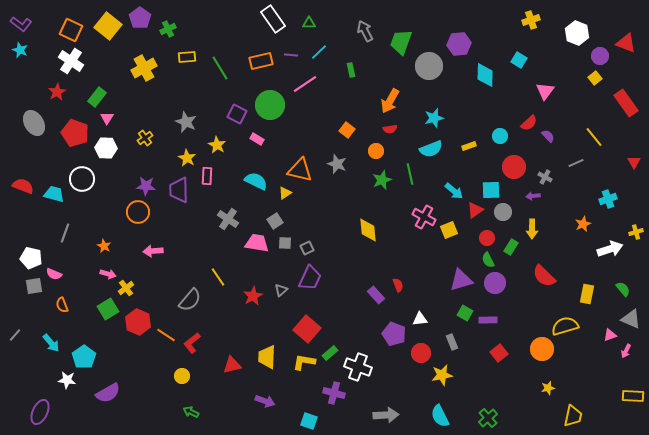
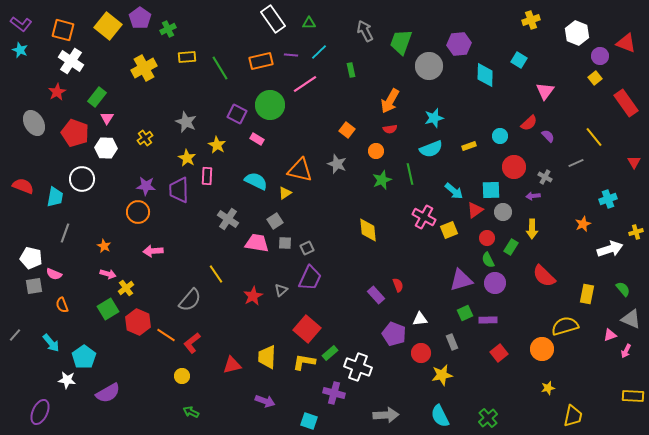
orange square at (71, 30): moved 8 px left; rotated 10 degrees counterclockwise
cyan trapezoid at (54, 194): moved 1 px right, 3 px down; rotated 85 degrees clockwise
yellow line at (218, 277): moved 2 px left, 3 px up
green square at (465, 313): rotated 35 degrees clockwise
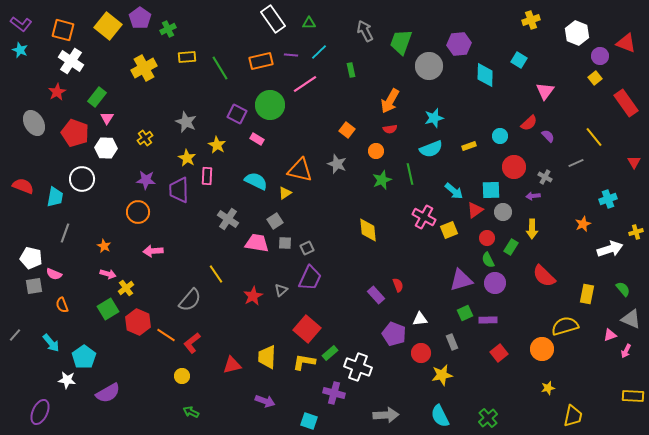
purple star at (146, 186): moved 6 px up
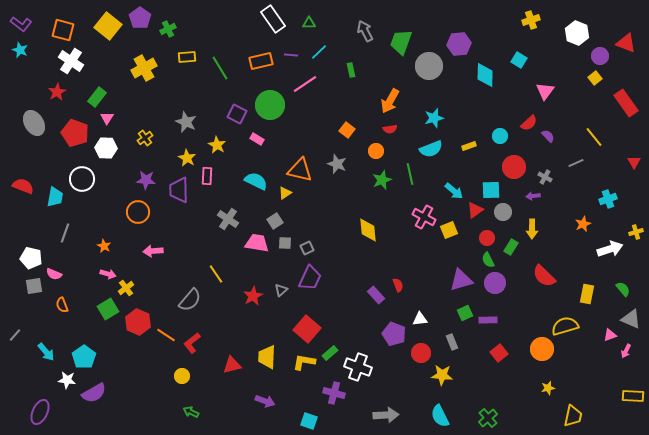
cyan arrow at (51, 343): moved 5 px left, 9 px down
yellow star at (442, 375): rotated 15 degrees clockwise
purple semicircle at (108, 393): moved 14 px left
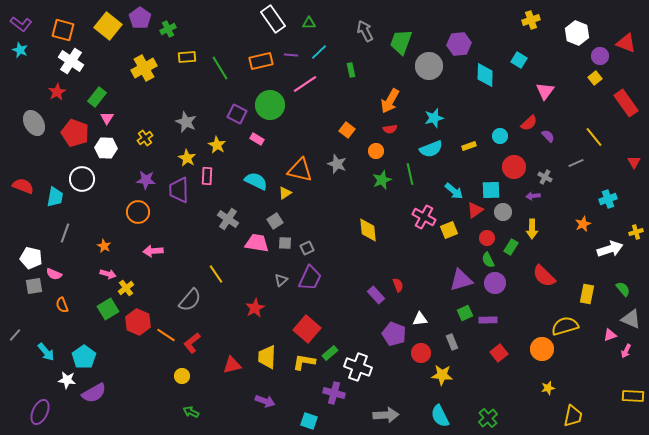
gray triangle at (281, 290): moved 10 px up
red star at (253, 296): moved 2 px right, 12 px down
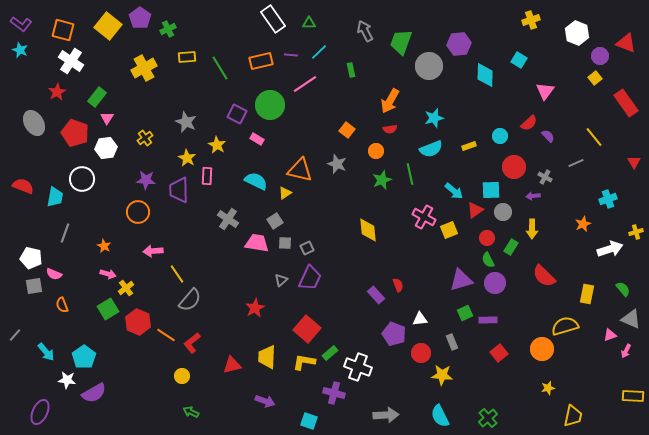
white hexagon at (106, 148): rotated 10 degrees counterclockwise
yellow line at (216, 274): moved 39 px left
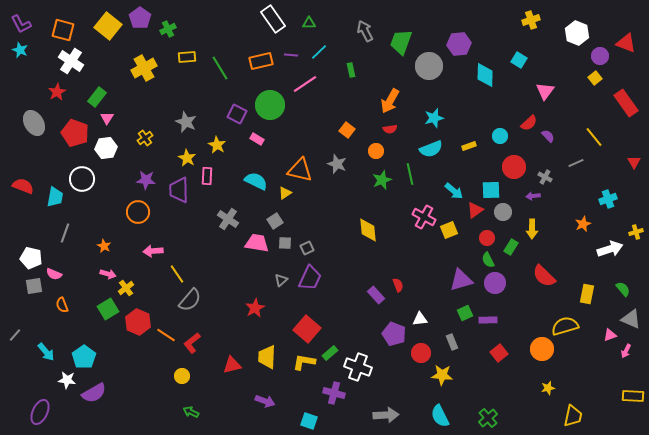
purple L-shape at (21, 24): rotated 25 degrees clockwise
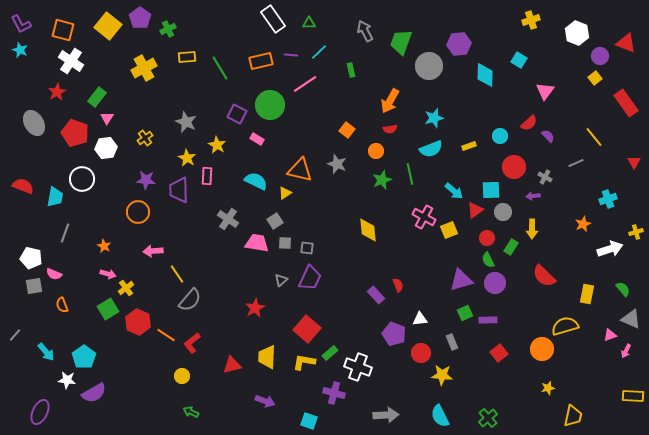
gray square at (307, 248): rotated 32 degrees clockwise
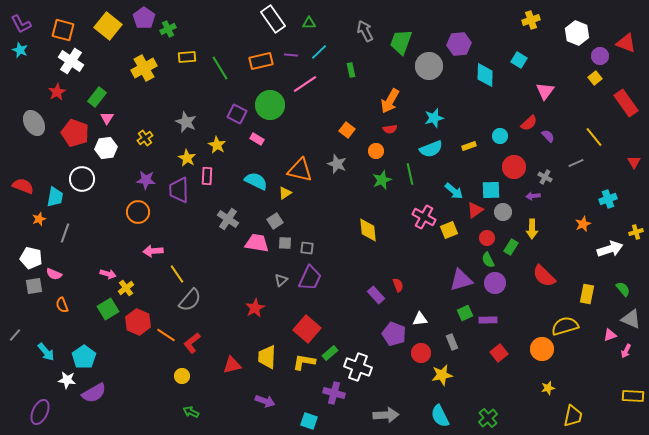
purple pentagon at (140, 18): moved 4 px right
orange star at (104, 246): moved 65 px left, 27 px up; rotated 24 degrees clockwise
yellow star at (442, 375): rotated 15 degrees counterclockwise
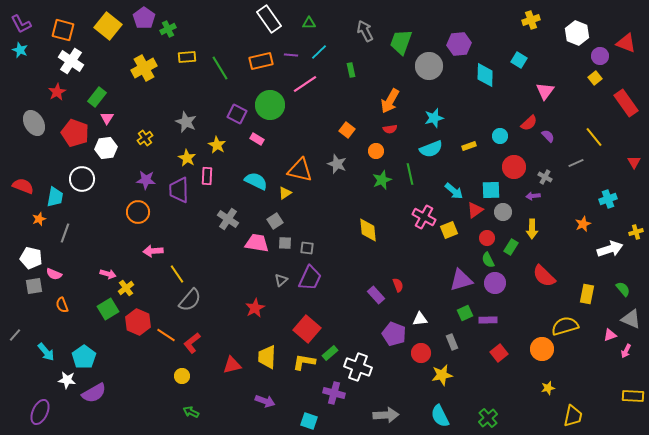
white rectangle at (273, 19): moved 4 px left
